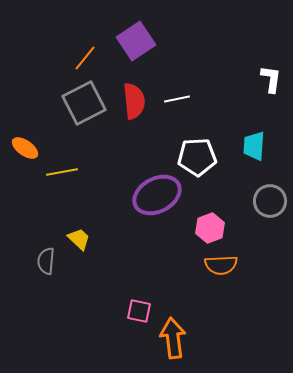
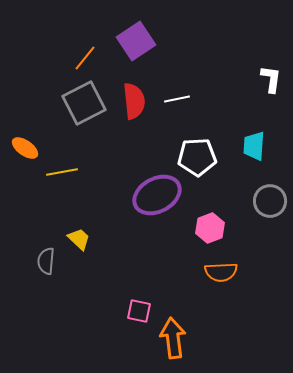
orange semicircle: moved 7 px down
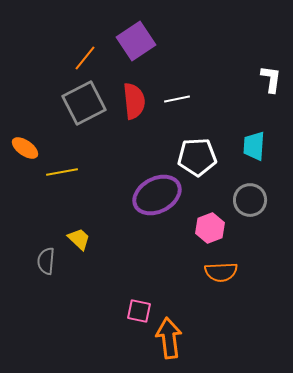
gray circle: moved 20 px left, 1 px up
orange arrow: moved 4 px left
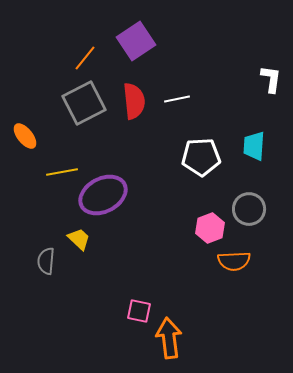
orange ellipse: moved 12 px up; rotated 16 degrees clockwise
white pentagon: moved 4 px right
purple ellipse: moved 54 px left
gray circle: moved 1 px left, 9 px down
orange semicircle: moved 13 px right, 11 px up
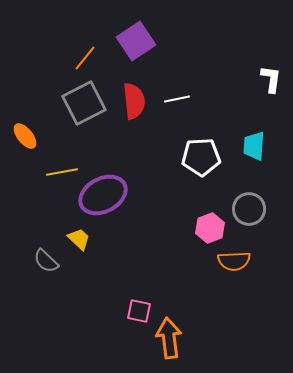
gray semicircle: rotated 52 degrees counterclockwise
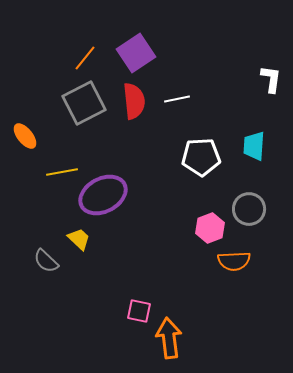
purple square: moved 12 px down
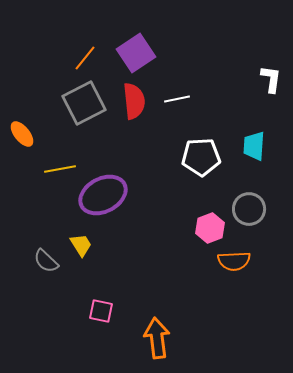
orange ellipse: moved 3 px left, 2 px up
yellow line: moved 2 px left, 3 px up
yellow trapezoid: moved 2 px right, 6 px down; rotated 15 degrees clockwise
pink square: moved 38 px left
orange arrow: moved 12 px left
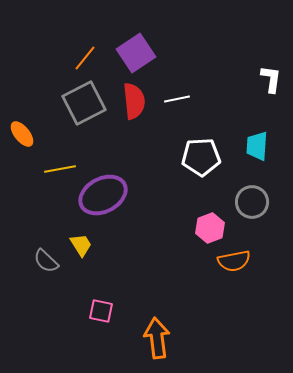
cyan trapezoid: moved 3 px right
gray circle: moved 3 px right, 7 px up
orange semicircle: rotated 8 degrees counterclockwise
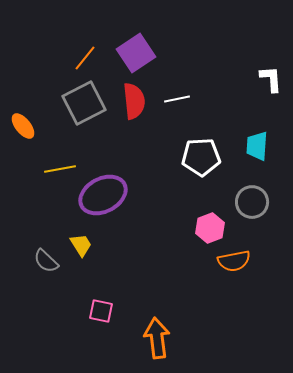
white L-shape: rotated 12 degrees counterclockwise
orange ellipse: moved 1 px right, 8 px up
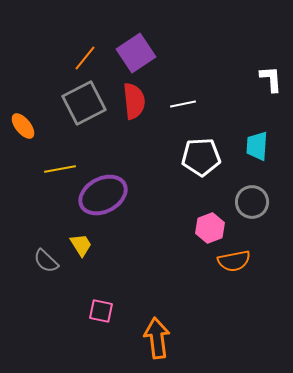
white line: moved 6 px right, 5 px down
